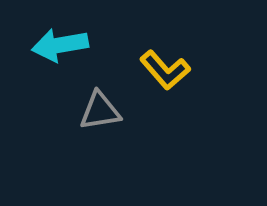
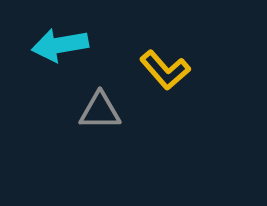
gray triangle: rotated 9 degrees clockwise
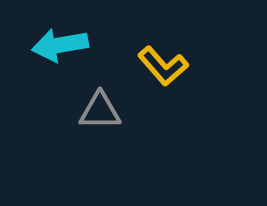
yellow L-shape: moved 2 px left, 4 px up
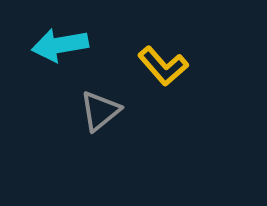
gray triangle: rotated 39 degrees counterclockwise
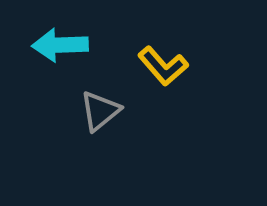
cyan arrow: rotated 8 degrees clockwise
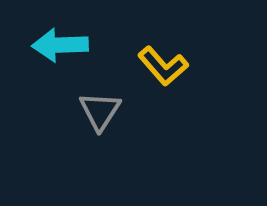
gray triangle: rotated 18 degrees counterclockwise
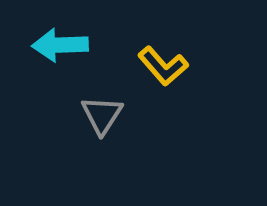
gray triangle: moved 2 px right, 4 px down
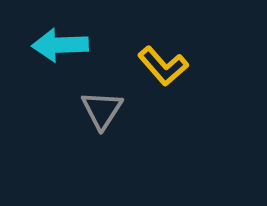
gray triangle: moved 5 px up
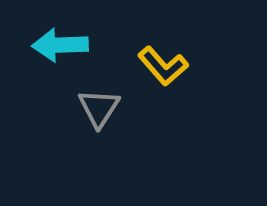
gray triangle: moved 3 px left, 2 px up
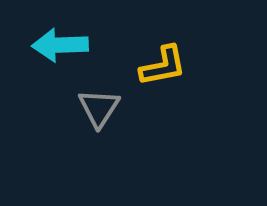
yellow L-shape: rotated 60 degrees counterclockwise
